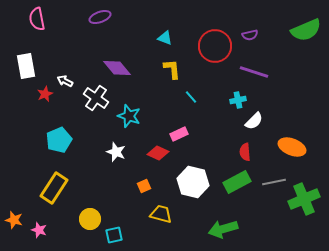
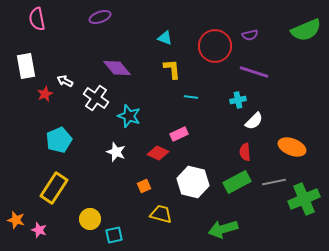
cyan line: rotated 40 degrees counterclockwise
orange star: moved 2 px right
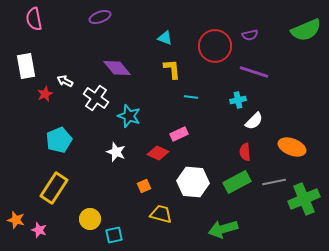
pink semicircle: moved 3 px left
white hexagon: rotated 8 degrees counterclockwise
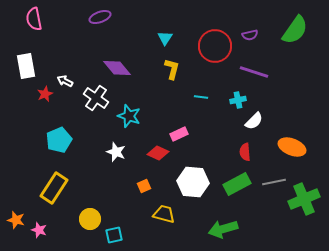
green semicircle: moved 11 px left; rotated 32 degrees counterclockwise
cyan triangle: rotated 42 degrees clockwise
yellow L-shape: rotated 20 degrees clockwise
cyan line: moved 10 px right
green rectangle: moved 2 px down
yellow trapezoid: moved 3 px right
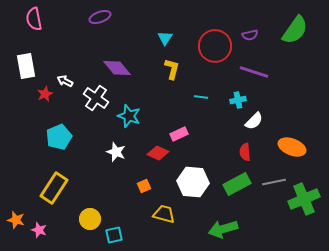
cyan pentagon: moved 3 px up
